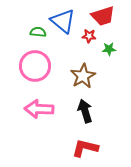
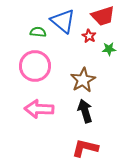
red star: rotated 24 degrees clockwise
brown star: moved 4 px down
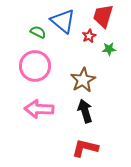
red trapezoid: rotated 125 degrees clockwise
green semicircle: rotated 21 degrees clockwise
red star: rotated 16 degrees clockwise
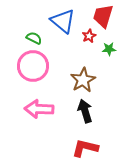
green semicircle: moved 4 px left, 6 px down
pink circle: moved 2 px left
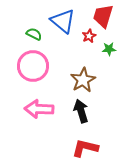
green semicircle: moved 4 px up
black arrow: moved 4 px left
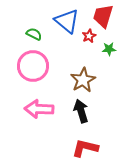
blue triangle: moved 4 px right
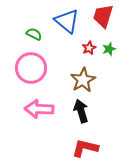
red star: moved 12 px down
green star: rotated 16 degrees counterclockwise
pink circle: moved 2 px left, 2 px down
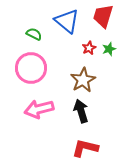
pink arrow: rotated 16 degrees counterclockwise
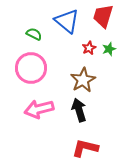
black arrow: moved 2 px left, 1 px up
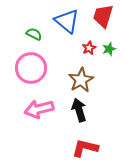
brown star: moved 2 px left
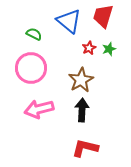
blue triangle: moved 2 px right
black arrow: moved 3 px right; rotated 20 degrees clockwise
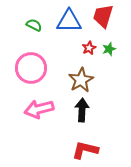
blue triangle: rotated 40 degrees counterclockwise
green semicircle: moved 9 px up
red L-shape: moved 2 px down
